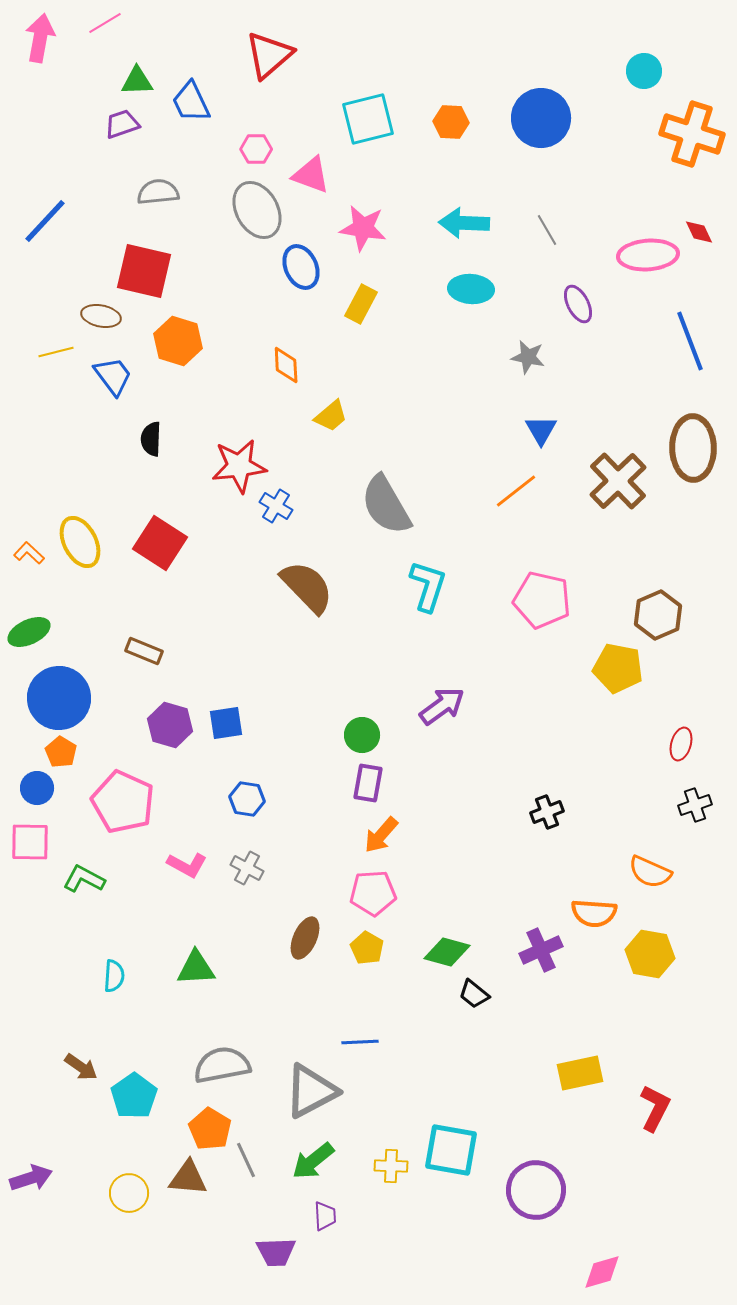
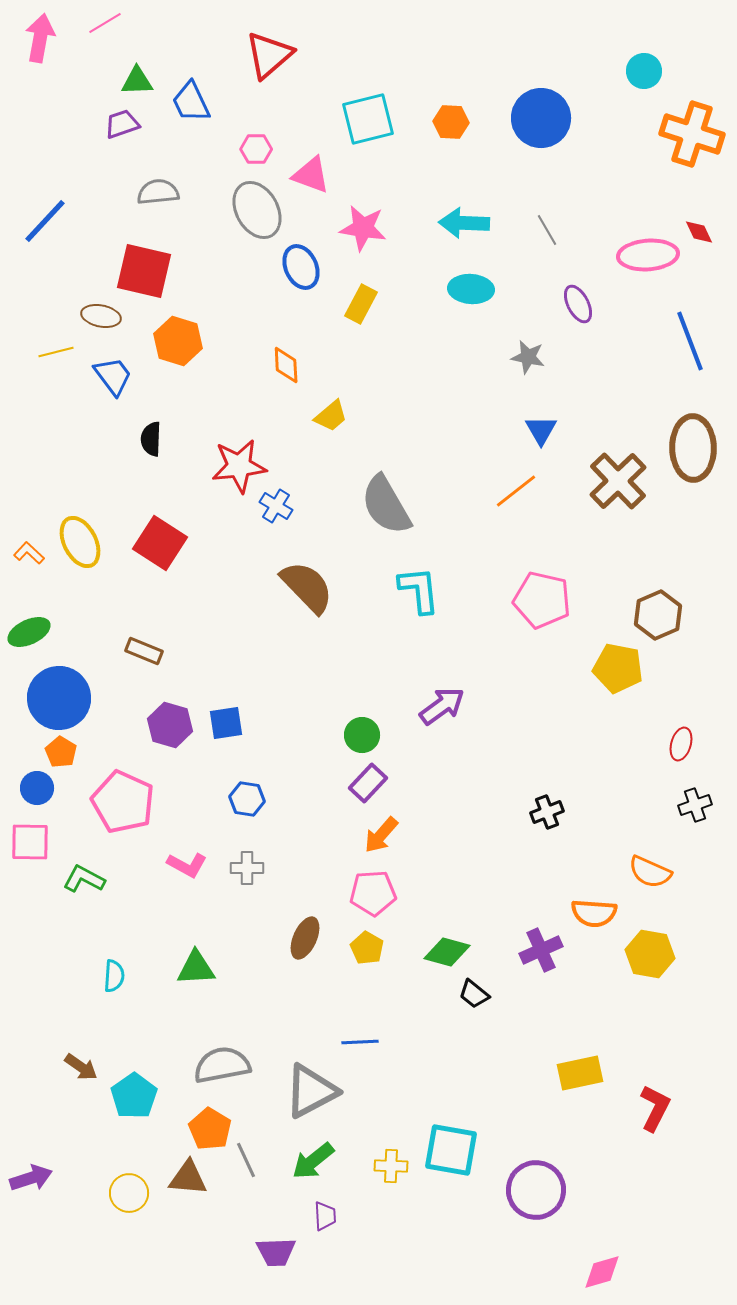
cyan L-shape at (428, 586): moved 9 px left, 4 px down; rotated 24 degrees counterclockwise
purple rectangle at (368, 783): rotated 33 degrees clockwise
gray cross at (247, 868): rotated 28 degrees counterclockwise
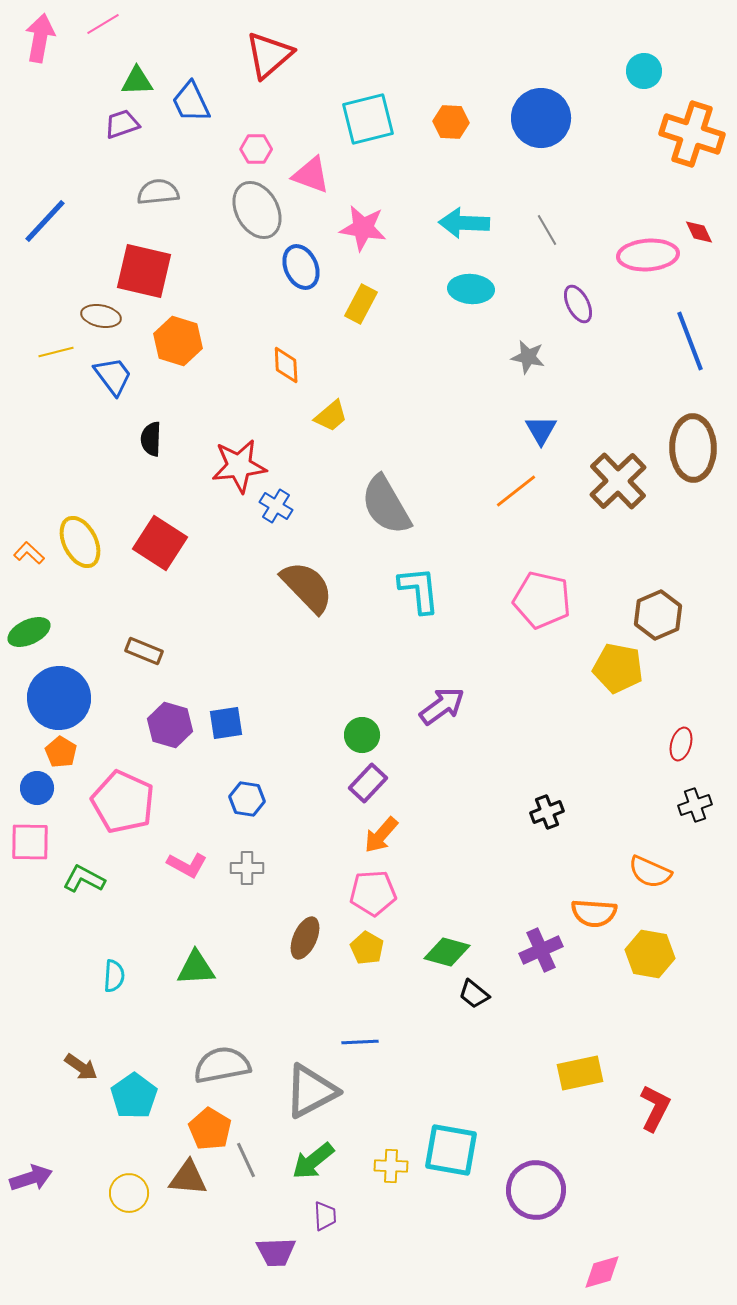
pink line at (105, 23): moved 2 px left, 1 px down
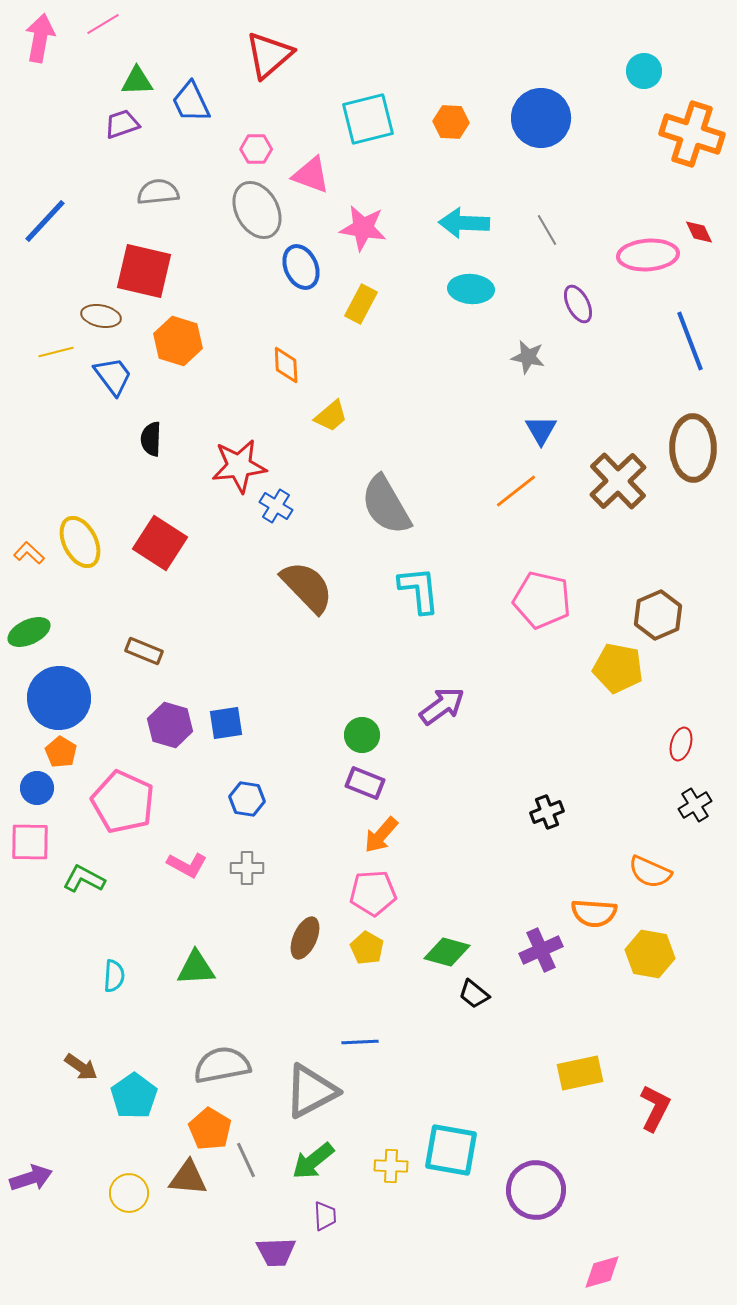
purple rectangle at (368, 783): moved 3 px left; rotated 69 degrees clockwise
black cross at (695, 805): rotated 12 degrees counterclockwise
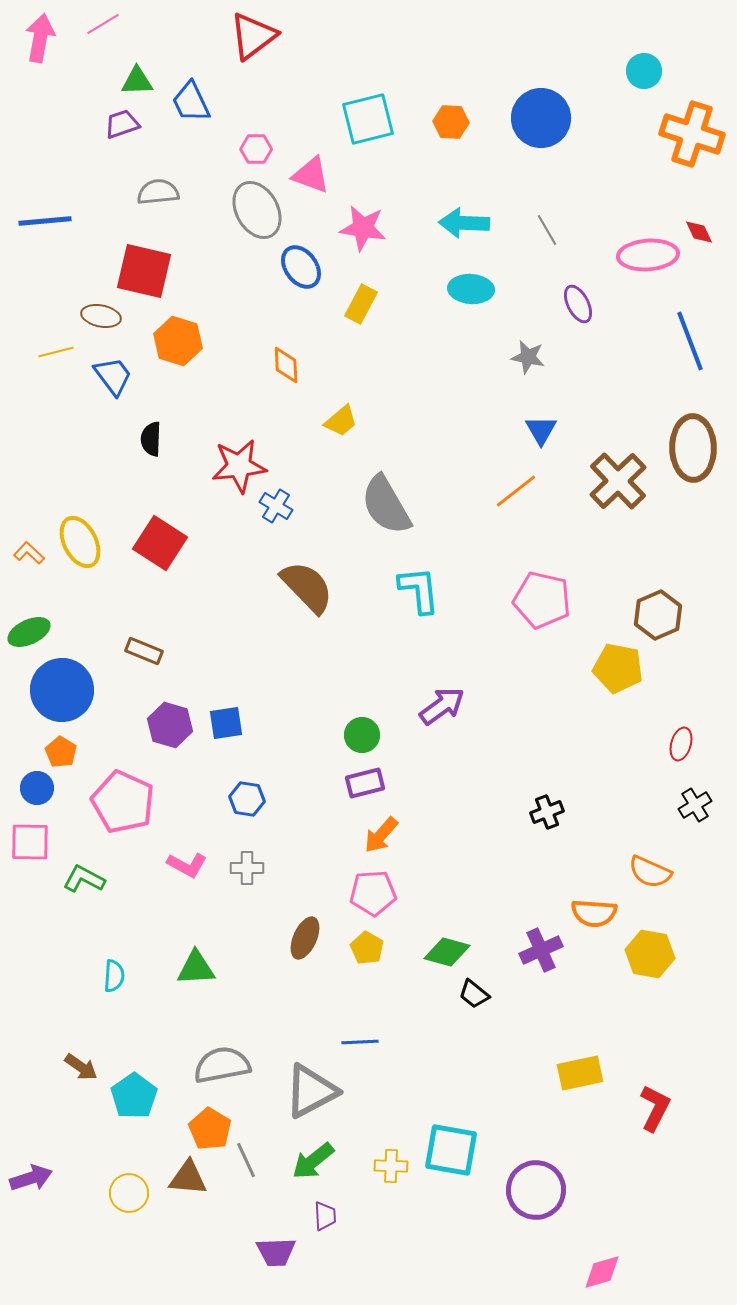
red triangle at (269, 55): moved 16 px left, 19 px up; rotated 4 degrees clockwise
blue line at (45, 221): rotated 42 degrees clockwise
blue ellipse at (301, 267): rotated 12 degrees counterclockwise
yellow trapezoid at (331, 416): moved 10 px right, 5 px down
blue circle at (59, 698): moved 3 px right, 8 px up
purple rectangle at (365, 783): rotated 36 degrees counterclockwise
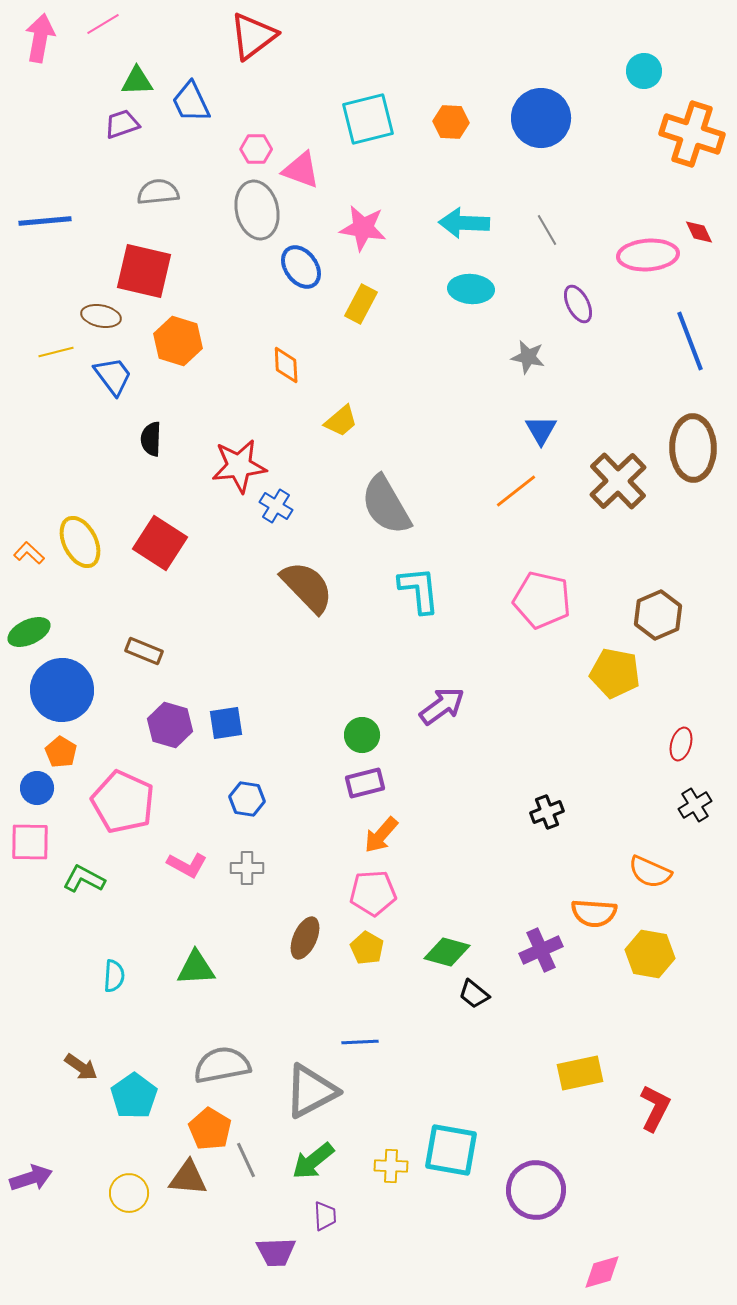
pink triangle at (311, 175): moved 10 px left, 5 px up
gray ellipse at (257, 210): rotated 16 degrees clockwise
yellow pentagon at (618, 668): moved 3 px left, 5 px down
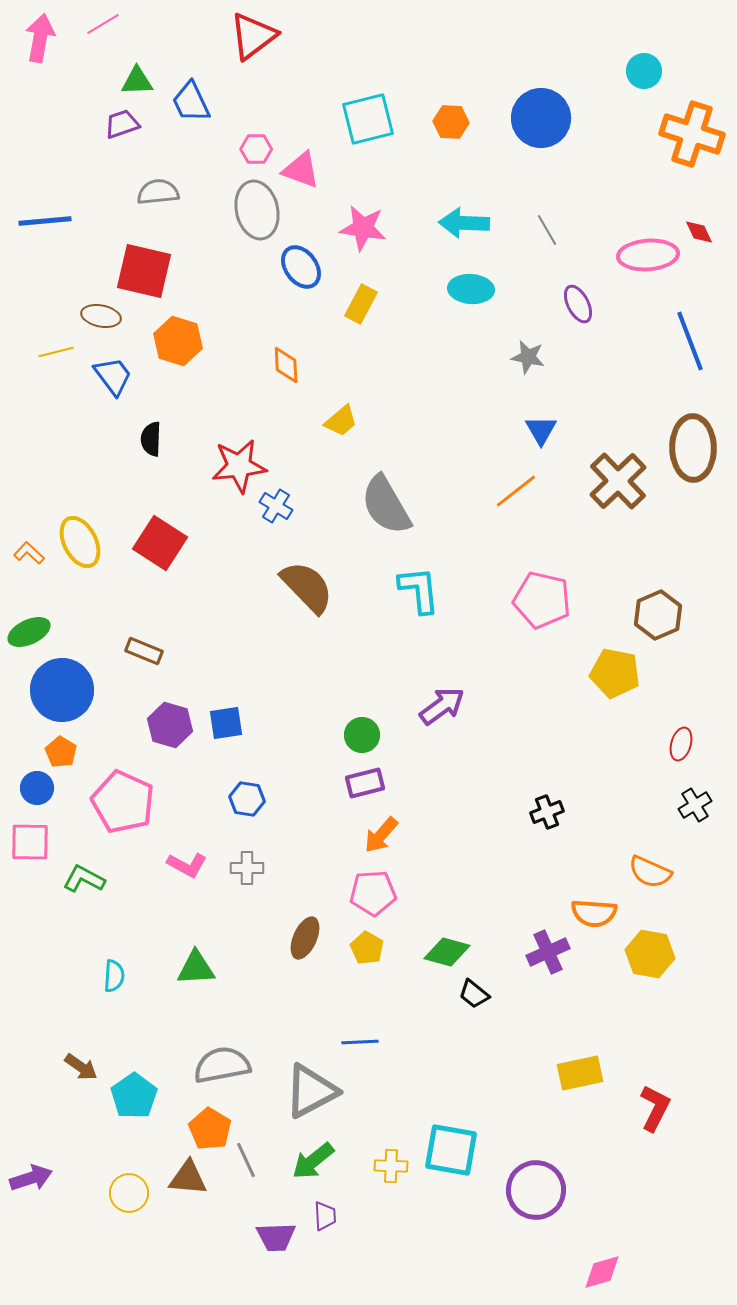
purple cross at (541, 950): moved 7 px right, 2 px down
purple trapezoid at (276, 1252): moved 15 px up
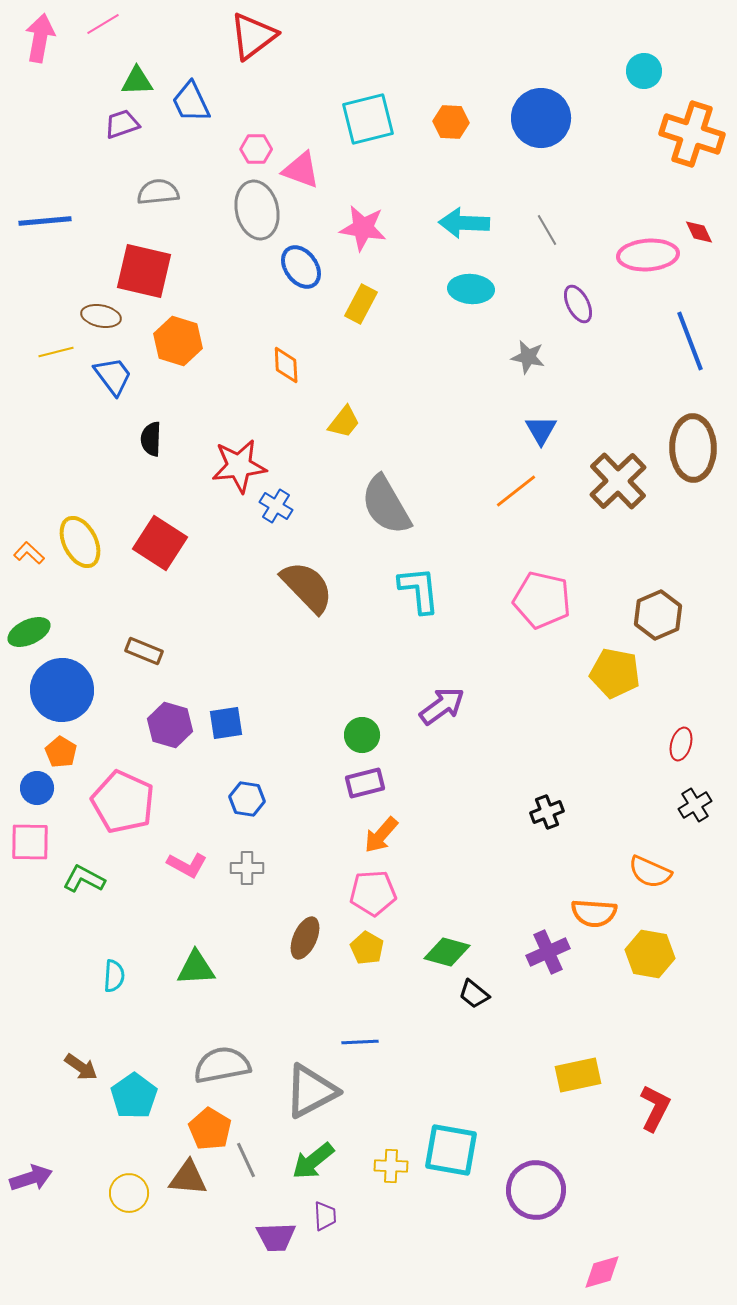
yellow trapezoid at (341, 421): moved 3 px right, 1 px down; rotated 12 degrees counterclockwise
yellow rectangle at (580, 1073): moved 2 px left, 2 px down
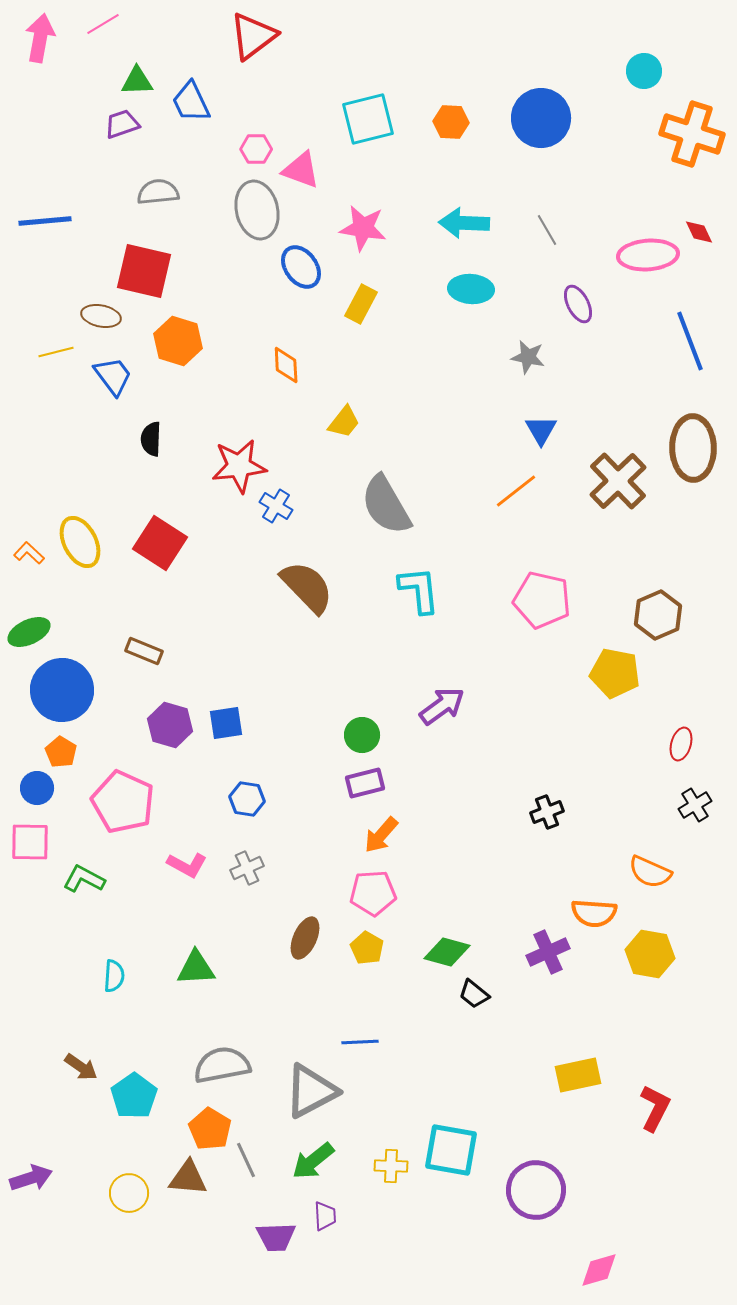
gray cross at (247, 868): rotated 24 degrees counterclockwise
pink diamond at (602, 1272): moved 3 px left, 2 px up
